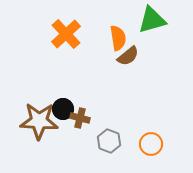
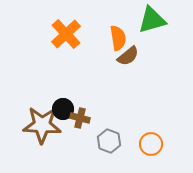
brown star: moved 3 px right, 4 px down
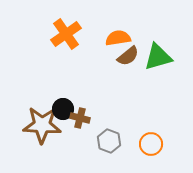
green triangle: moved 6 px right, 37 px down
orange cross: rotated 8 degrees clockwise
orange semicircle: rotated 90 degrees counterclockwise
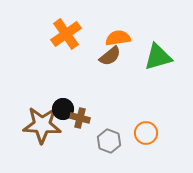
brown semicircle: moved 18 px left
orange circle: moved 5 px left, 11 px up
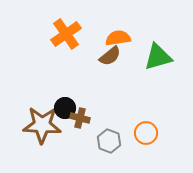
black circle: moved 2 px right, 1 px up
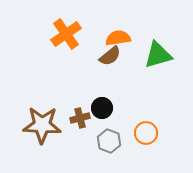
green triangle: moved 2 px up
black circle: moved 37 px right
brown cross: rotated 30 degrees counterclockwise
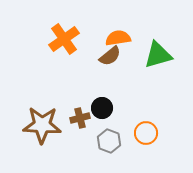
orange cross: moved 2 px left, 5 px down
